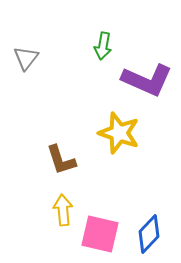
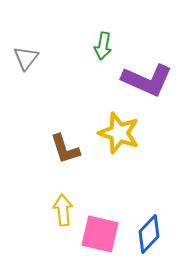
brown L-shape: moved 4 px right, 11 px up
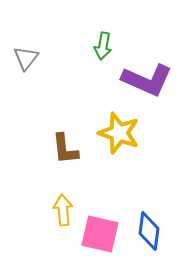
brown L-shape: rotated 12 degrees clockwise
blue diamond: moved 3 px up; rotated 36 degrees counterclockwise
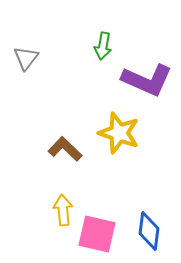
brown L-shape: rotated 140 degrees clockwise
pink square: moved 3 px left
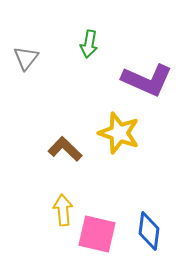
green arrow: moved 14 px left, 2 px up
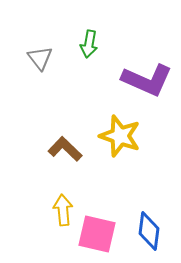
gray triangle: moved 14 px right; rotated 16 degrees counterclockwise
yellow star: moved 1 px right, 3 px down
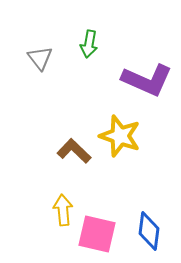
brown L-shape: moved 9 px right, 2 px down
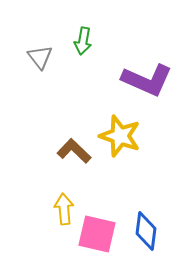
green arrow: moved 6 px left, 3 px up
gray triangle: moved 1 px up
yellow arrow: moved 1 px right, 1 px up
blue diamond: moved 3 px left
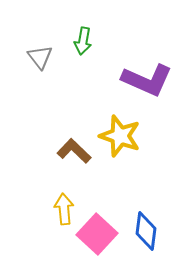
pink square: rotated 30 degrees clockwise
